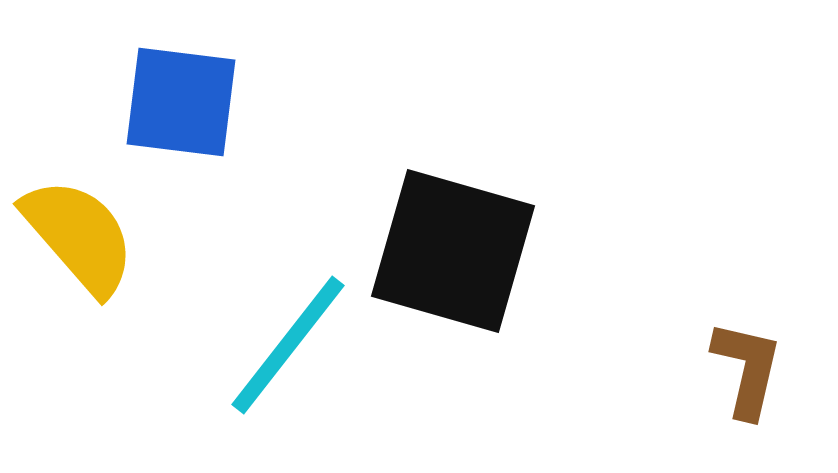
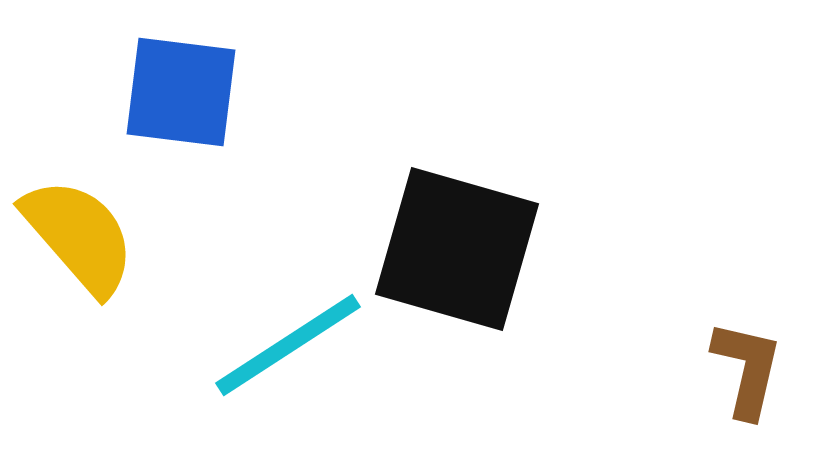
blue square: moved 10 px up
black square: moved 4 px right, 2 px up
cyan line: rotated 19 degrees clockwise
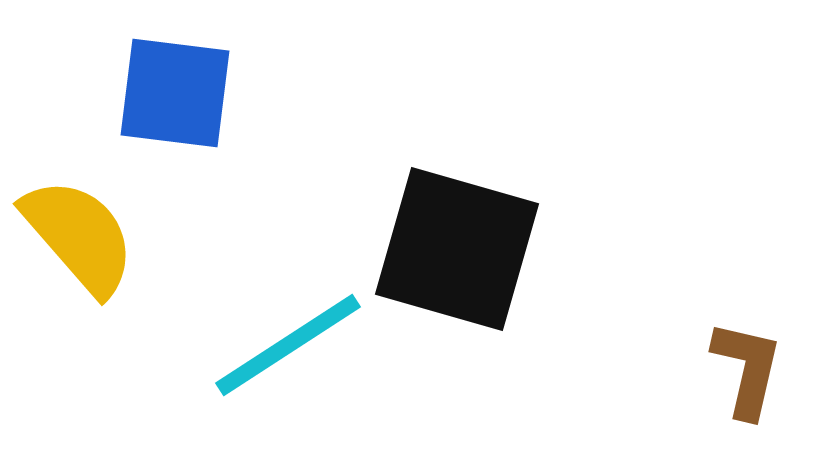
blue square: moved 6 px left, 1 px down
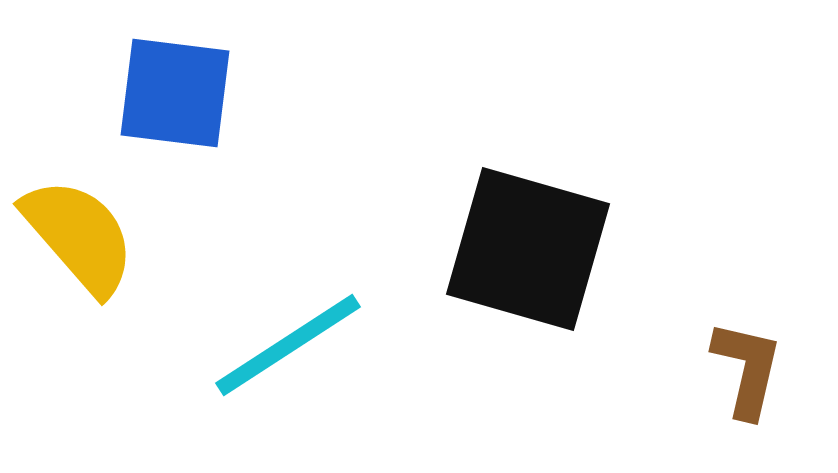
black square: moved 71 px right
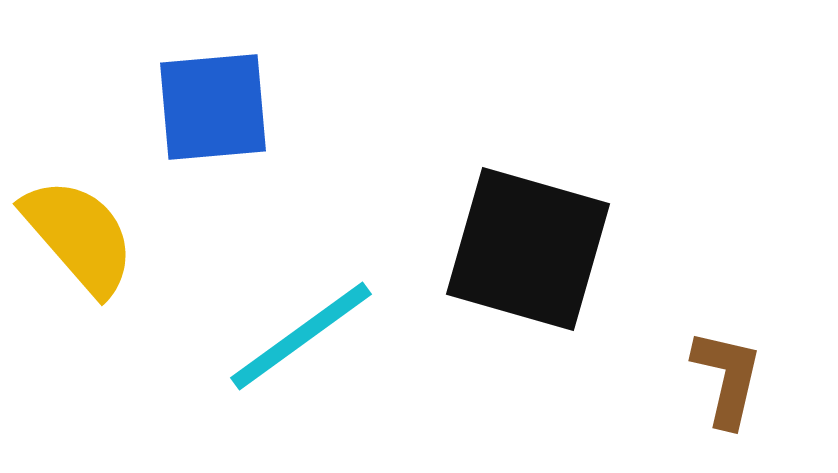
blue square: moved 38 px right, 14 px down; rotated 12 degrees counterclockwise
cyan line: moved 13 px right, 9 px up; rotated 3 degrees counterclockwise
brown L-shape: moved 20 px left, 9 px down
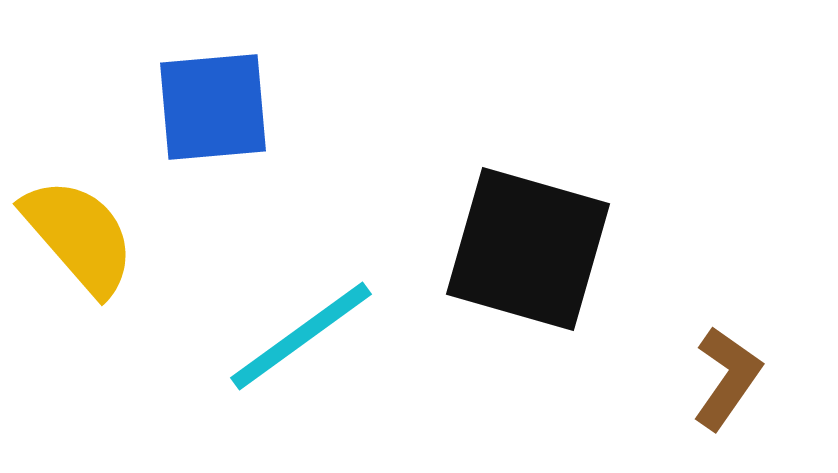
brown L-shape: rotated 22 degrees clockwise
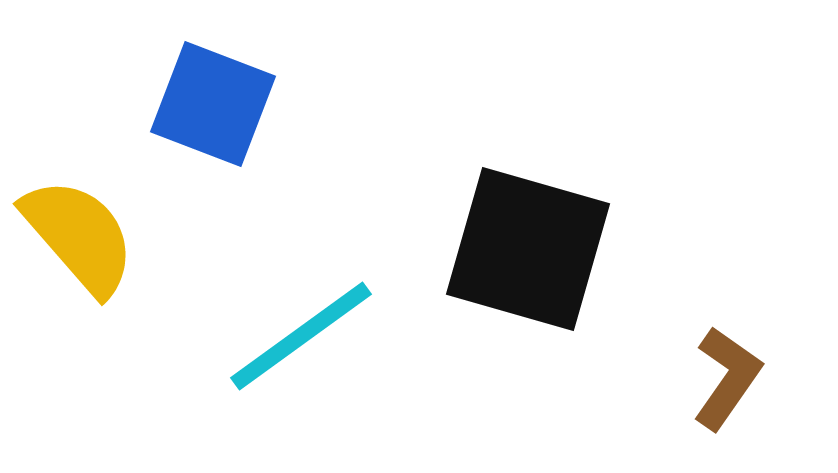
blue square: moved 3 px up; rotated 26 degrees clockwise
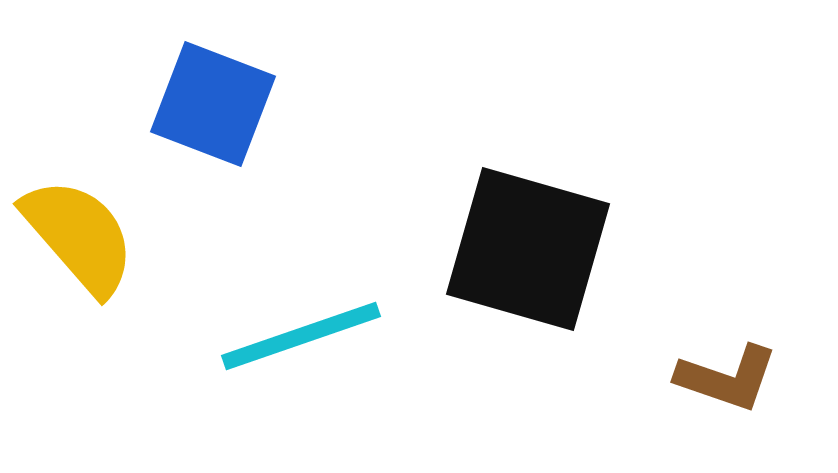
cyan line: rotated 17 degrees clockwise
brown L-shape: rotated 74 degrees clockwise
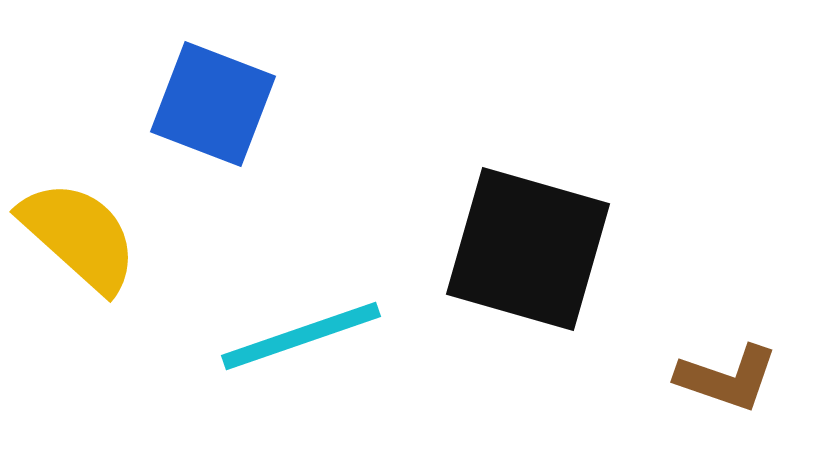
yellow semicircle: rotated 7 degrees counterclockwise
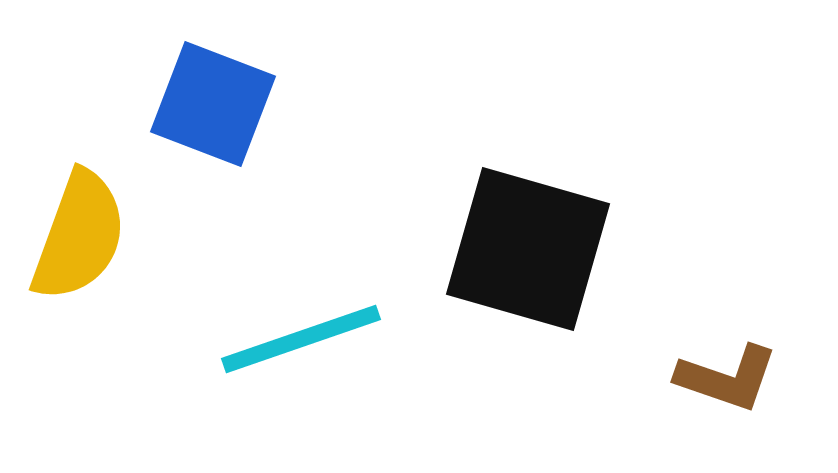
yellow semicircle: rotated 68 degrees clockwise
cyan line: moved 3 px down
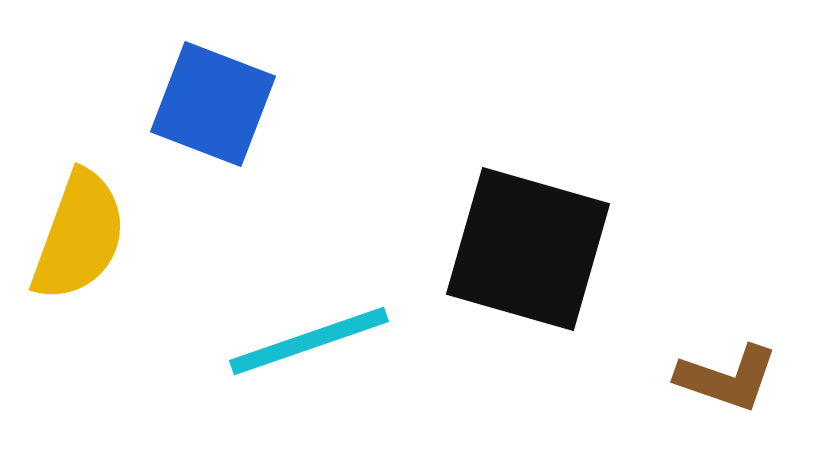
cyan line: moved 8 px right, 2 px down
